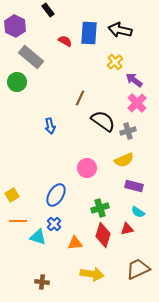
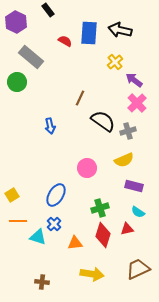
purple hexagon: moved 1 px right, 4 px up
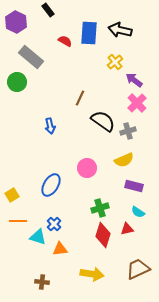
blue ellipse: moved 5 px left, 10 px up
orange triangle: moved 15 px left, 6 px down
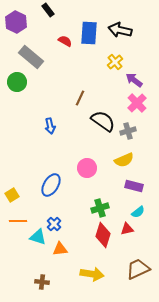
cyan semicircle: rotated 72 degrees counterclockwise
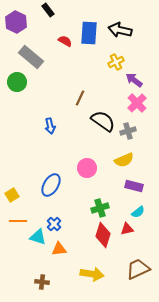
yellow cross: moved 1 px right; rotated 14 degrees clockwise
orange triangle: moved 1 px left
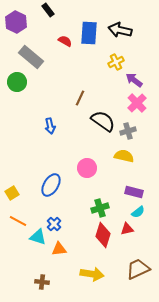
yellow semicircle: moved 4 px up; rotated 144 degrees counterclockwise
purple rectangle: moved 6 px down
yellow square: moved 2 px up
orange line: rotated 30 degrees clockwise
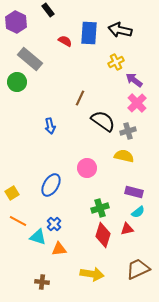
gray rectangle: moved 1 px left, 2 px down
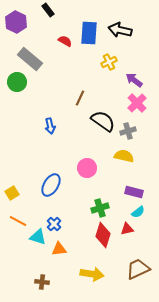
yellow cross: moved 7 px left
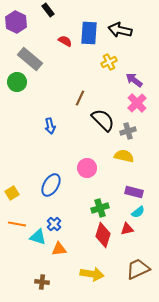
black semicircle: moved 1 px up; rotated 10 degrees clockwise
orange line: moved 1 px left, 3 px down; rotated 18 degrees counterclockwise
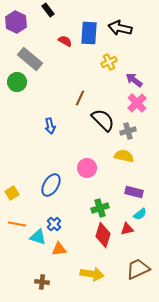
black arrow: moved 2 px up
cyan semicircle: moved 2 px right, 2 px down
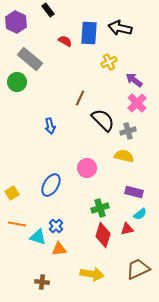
blue cross: moved 2 px right, 2 px down
